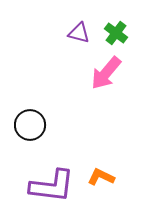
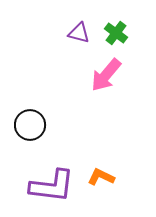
pink arrow: moved 2 px down
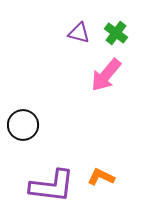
black circle: moved 7 px left
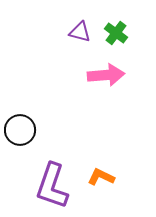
purple triangle: moved 1 px right, 1 px up
pink arrow: rotated 135 degrees counterclockwise
black circle: moved 3 px left, 5 px down
purple L-shape: rotated 102 degrees clockwise
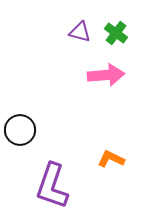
orange L-shape: moved 10 px right, 18 px up
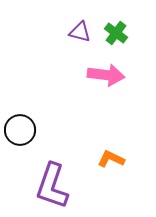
pink arrow: rotated 12 degrees clockwise
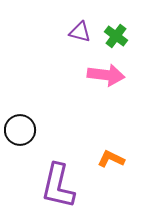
green cross: moved 3 px down
purple L-shape: moved 6 px right; rotated 6 degrees counterclockwise
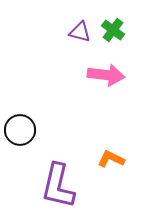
green cross: moved 3 px left, 6 px up
